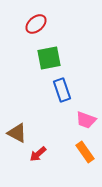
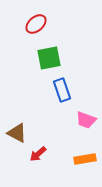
orange rectangle: moved 7 px down; rotated 65 degrees counterclockwise
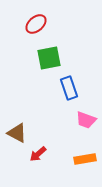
blue rectangle: moved 7 px right, 2 px up
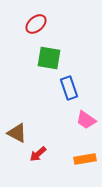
green square: rotated 20 degrees clockwise
pink trapezoid: rotated 15 degrees clockwise
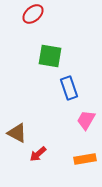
red ellipse: moved 3 px left, 10 px up
green square: moved 1 px right, 2 px up
pink trapezoid: rotated 85 degrees clockwise
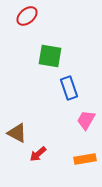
red ellipse: moved 6 px left, 2 px down
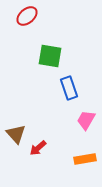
brown triangle: moved 1 px left, 1 px down; rotated 20 degrees clockwise
red arrow: moved 6 px up
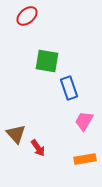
green square: moved 3 px left, 5 px down
pink trapezoid: moved 2 px left, 1 px down
red arrow: rotated 84 degrees counterclockwise
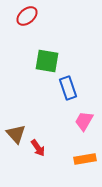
blue rectangle: moved 1 px left
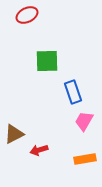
red ellipse: moved 1 px up; rotated 15 degrees clockwise
green square: rotated 10 degrees counterclockwise
blue rectangle: moved 5 px right, 4 px down
brown triangle: moved 2 px left; rotated 45 degrees clockwise
red arrow: moved 1 px right, 2 px down; rotated 108 degrees clockwise
